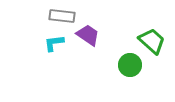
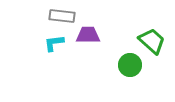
purple trapezoid: rotated 35 degrees counterclockwise
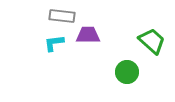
green circle: moved 3 px left, 7 px down
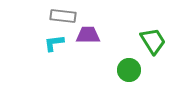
gray rectangle: moved 1 px right
green trapezoid: moved 1 px right; rotated 16 degrees clockwise
green circle: moved 2 px right, 2 px up
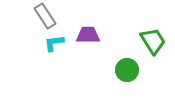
gray rectangle: moved 18 px left; rotated 50 degrees clockwise
green circle: moved 2 px left
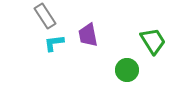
purple trapezoid: rotated 100 degrees counterclockwise
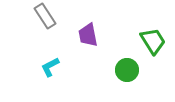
cyan L-shape: moved 4 px left, 24 px down; rotated 20 degrees counterclockwise
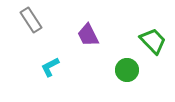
gray rectangle: moved 14 px left, 4 px down
purple trapezoid: rotated 15 degrees counterclockwise
green trapezoid: rotated 12 degrees counterclockwise
